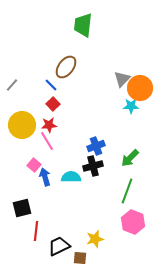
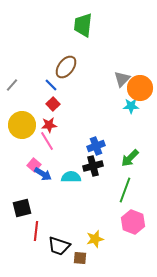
blue arrow: moved 2 px left, 3 px up; rotated 138 degrees clockwise
green line: moved 2 px left, 1 px up
black trapezoid: rotated 135 degrees counterclockwise
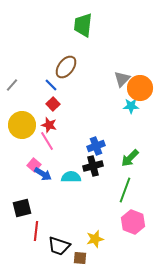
red star: rotated 21 degrees clockwise
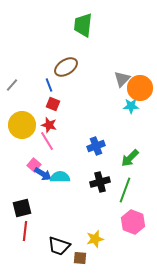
brown ellipse: rotated 20 degrees clockwise
blue line: moved 2 px left; rotated 24 degrees clockwise
red square: rotated 24 degrees counterclockwise
black cross: moved 7 px right, 16 px down
cyan semicircle: moved 11 px left
red line: moved 11 px left
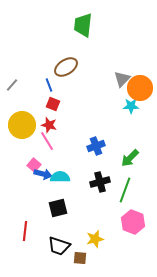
blue arrow: rotated 18 degrees counterclockwise
black square: moved 36 px right
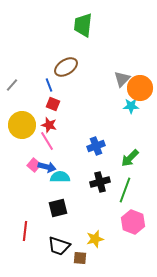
blue arrow: moved 4 px right, 7 px up
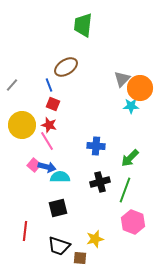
blue cross: rotated 24 degrees clockwise
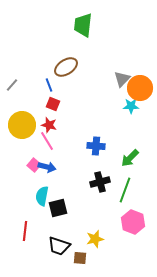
cyan semicircle: moved 18 px left, 19 px down; rotated 78 degrees counterclockwise
